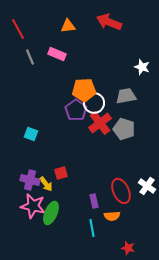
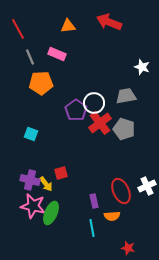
orange pentagon: moved 43 px left, 7 px up
white cross: rotated 30 degrees clockwise
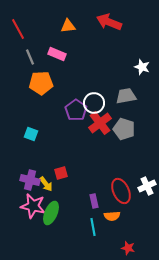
cyan line: moved 1 px right, 1 px up
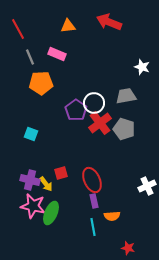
red ellipse: moved 29 px left, 11 px up
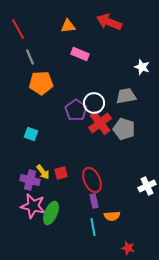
pink rectangle: moved 23 px right
yellow arrow: moved 3 px left, 12 px up
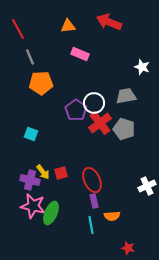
cyan line: moved 2 px left, 2 px up
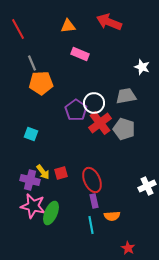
gray line: moved 2 px right, 6 px down
red star: rotated 16 degrees clockwise
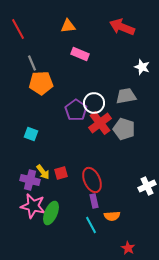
red arrow: moved 13 px right, 5 px down
cyan line: rotated 18 degrees counterclockwise
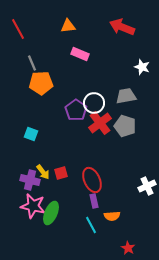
gray pentagon: moved 1 px right, 3 px up
